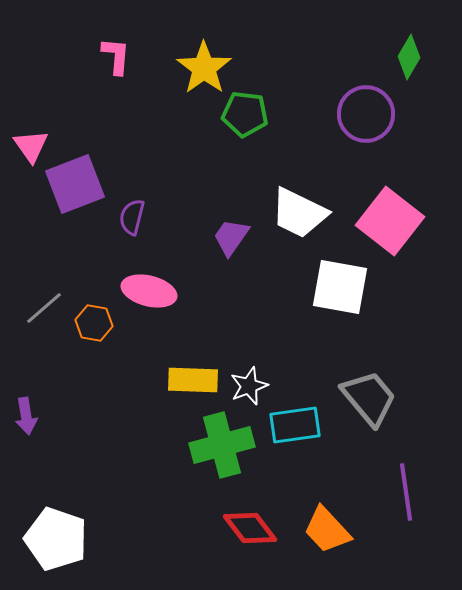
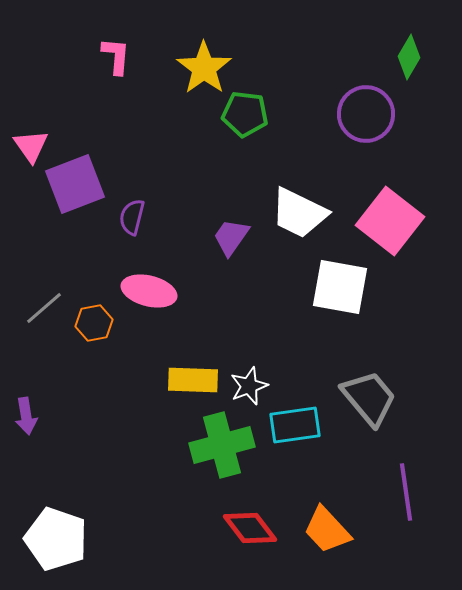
orange hexagon: rotated 21 degrees counterclockwise
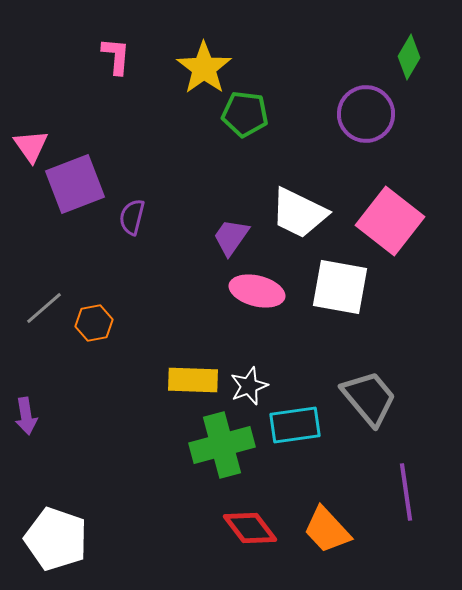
pink ellipse: moved 108 px right
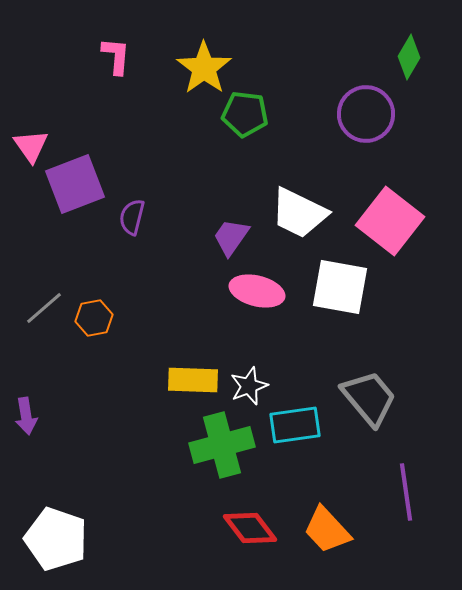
orange hexagon: moved 5 px up
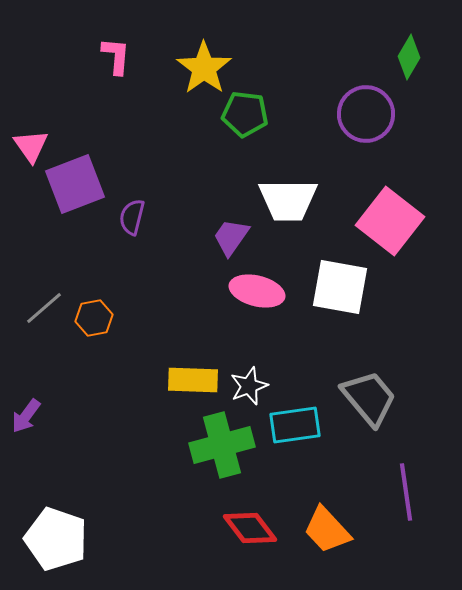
white trapezoid: moved 11 px left, 13 px up; rotated 26 degrees counterclockwise
purple arrow: rotated 45 degrees clockwise
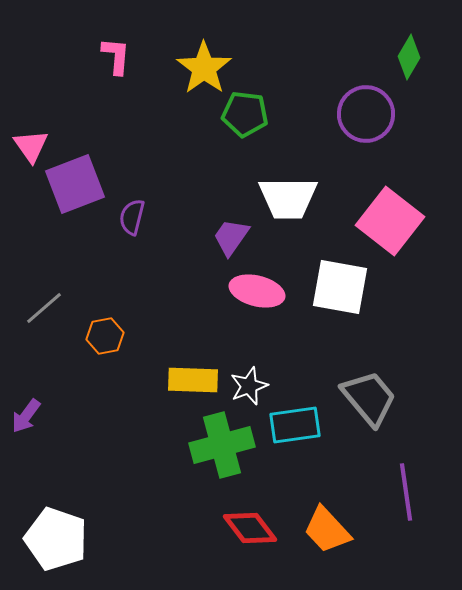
white trapezoid: moved 2 px up
orange hexagon: moved 11 px right, 18 px down
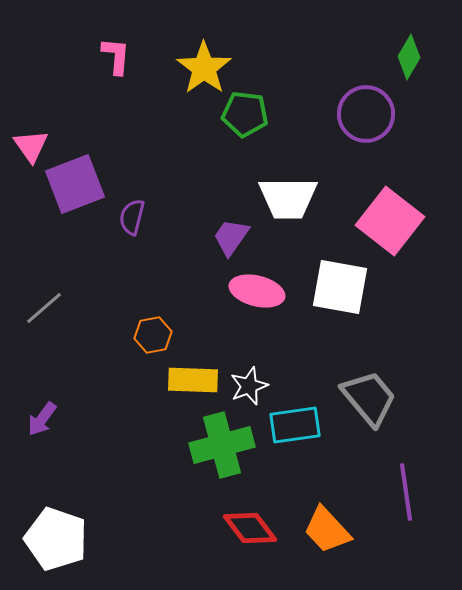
orange hexagon: moved 48 px right, 1 px up
purple arrow: moved 16 px right, 3 px down
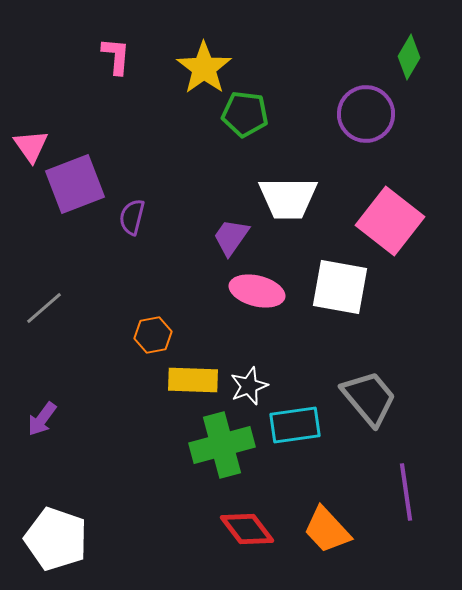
red diamond: moved 3 px left, 1 px down
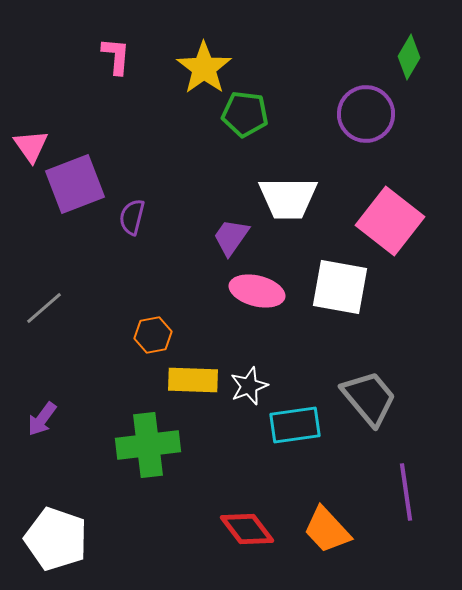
green cross: moved 74 px left; rotated 8 degrees clockwise
